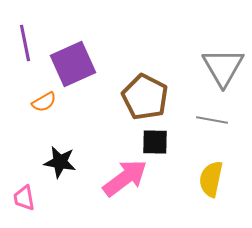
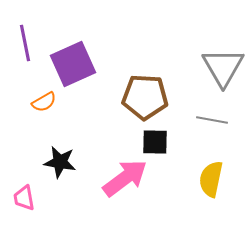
brown pentagon: rotated 24 degrees counterclockwise
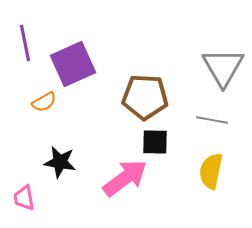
yellow semicircle: moved 8 px up
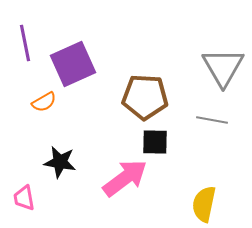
yellow semicircle: moved 7 px left, 33 px down
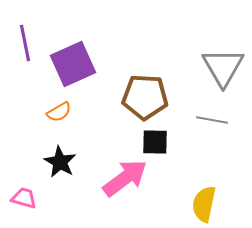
orange semicircle: moved 15 px right, 10 px down
black star: rotated 20 degrees clockwise
pink trapezoid: rotated 116 degrees clockwise
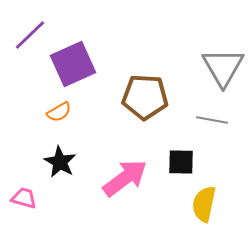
purple line: moved 5 px right, 8 px up; rotated 57 degrees clockwise
black square: moved 26 px right, 20 px down
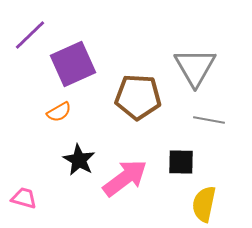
gray triangle: moved 28 px left
brown pentagon: moved 7 px left
gray line: moved 3 px left
black star: moved 19 px right, 2 px up
